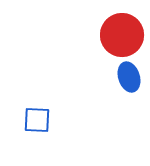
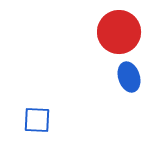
red circle: moved 3 px left, 3 px up
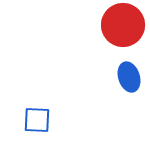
red circle: moved 4 px right, 7 px up
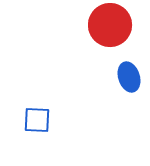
red circle: moved 13 px left
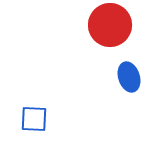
blue square: moved 3 px left, 1 px up
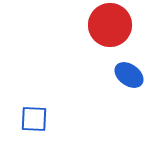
blue ellipse: moved 2 px up; rotated 36 degrees counterclockwise
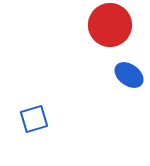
blue square: rotated 20 degrees counterclockwise
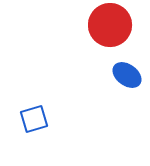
blue ellipse: moved 2 px left
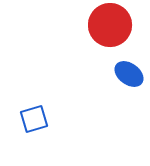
blue ellipse: moved 2 px right, 1 px up
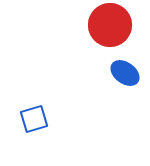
blue ellipse: moved 4 px left, 1 px up
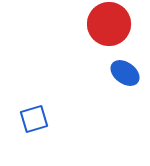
red circle: moved 1 px left, 1 px up
